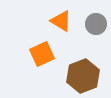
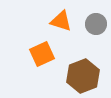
orange triangle: rotated 15 degrees counterclockwise
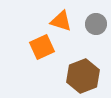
orange square: moved 7 px up
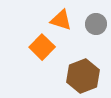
orange triangle: moved 1 px up
orange square: rotated 20 degrees counterclockwise
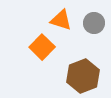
gray circle: moved 2 px left, 1 px up
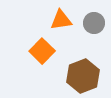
orange triangle: rotated 25 degrees counterclockwise
orange square: moved 4 px down
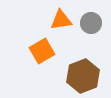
gray circle: moved 3 px left
orange square: rotated 15 degrees clockwise
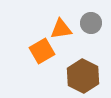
orange triangle: moved 9 px down
brown hexagon: rotated 12 degrees counterclockwise
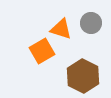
orange triangle: rotated 25 degrees clockwise
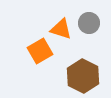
gray circle: moved 2 px left
orange square: moved 2 px left
